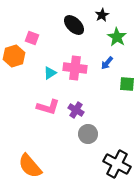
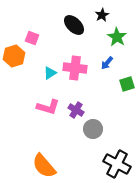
green square: rotated 21 degrees counterclockwise
gray circle: moved 5 px right, 5 px up
orange semicircle: moved 14 px right
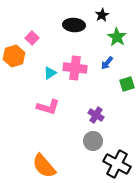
black ellipse: rotated 40 degrees counterclockwise
pink square: rotated 24 degrees clockwise
purple cross: moved 20 px right, 5 px down
gray circle: moved 12 px down
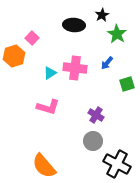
green star: moved 3 px up
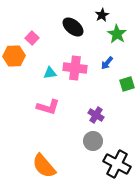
black ellipse: moved 1 px left, 2 px down; rotated 35 degrees clockwise
orange hexagon: rotated 15 degrees clockwise
cyan triangle: rotated 24 degrees clockwise
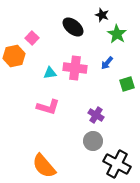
black star: rotated 24 degrees counterclockwise
orange hexagon: rotated 10 degrees counterclockwise
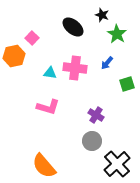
cyan triangle: rotated 16 degrees clockwise
gray circle: moved 1 px left
black cross: rotated 20 degrees clockwise
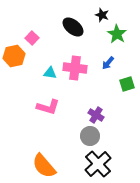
blue arrow: moved 1 px right
gray circle: moved 2 px left, 5 px up
black cross: moved 19 px left
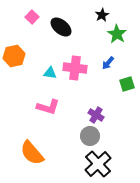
black star: rotated 24 degrees clockwise
black ellipse: moved 12 px left
pink square: moved 21 px up
orange semicircle: moved 12 px left, 13 px up
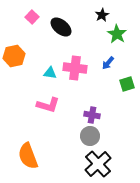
pink L-shape: moved 2 px up
purple cross: moved 4 px left; rotated 21 degrees counterclockwise
orange semicircle: moved 4 px left, 3 px down; rotated 20 degrees clockwise
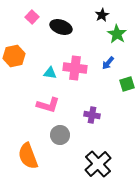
black ellipse: rotated 20 degrees counterclockwise
gray circle: moved 30 px left, 1 px up
